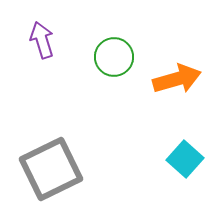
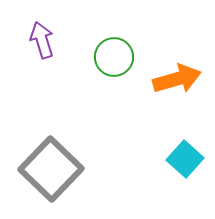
gray square: rotated 20 degrees counterclockwise
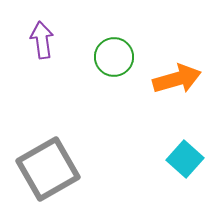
purple arrow: rotated 9 degrees clockwise
gray square: moved 3 px left; rotated 16 degrees clockwise
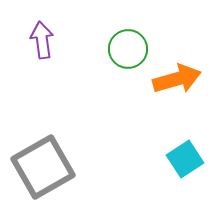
green circle: moved 14 px right, 8 px up
cyan square: rotated 15 degrees clockwise
gray square: moved 5 px left, 2 px up
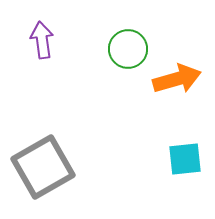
cyan square: rotated 27 degrees clockwise
